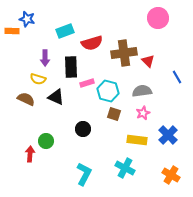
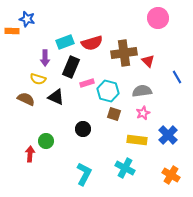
cyan rectangle: moved 11 px down
black rectangle: rotated 25 degrees clockwise
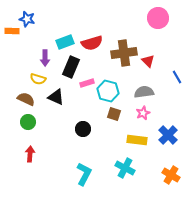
gray semicircle: moved 2 px right, 1 px down
green circle: moved 18 px left, 19 px up
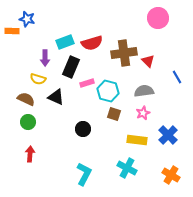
gray semicircle: moved 1 px up
cyan cross: moved 2 px right
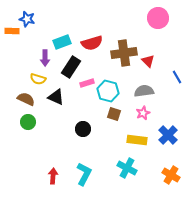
cyan rectangle: moved 3 px left
black rectangle: rotated 10 degrees clockwise
red arrow: moved 23 px right, 22 px down
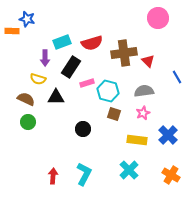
black triangle: rotated 24 degrees counterclockwise
cyan cross: moved 2 px right, 2 px down; rotated 18 degrees clockwise
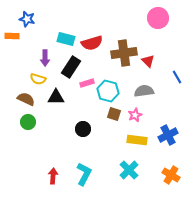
orange rectangle: moved 5 px down
cyan rectangle: moved 4 px right, 3 px up; rotated 36 degrees clockwise
pink star: moved 8 px left, 2 px down
blue cross: rotated 18 degrees clockwise
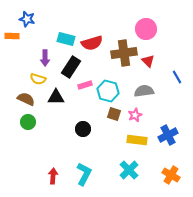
pink circle: moved 12 px left, 11 px down
pink rectangle: moved 2 px left, 2 px down
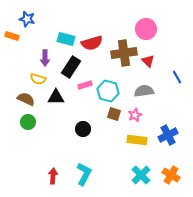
orange rectangle: rotated 16 degrees clockwise
cyan cross: moved 12 px right, 5 px down
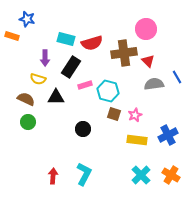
gray semicircle: moved 10 px right, 7 px up
